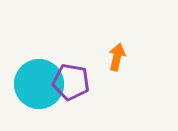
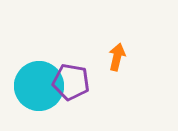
cyan circle: moved 2 px down
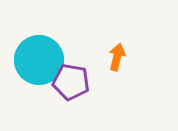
cyan circle: moved 26 px up
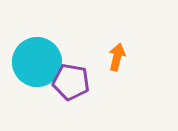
cyan circle: moved 2 px left, 2 px down
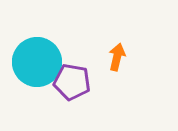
purple pentagon: moved 1 px right
